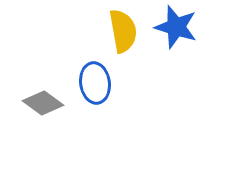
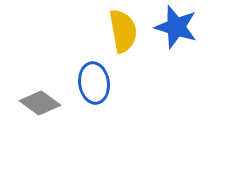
blue ellipse: moved 1 px left
gray diamond: moved 3 px left
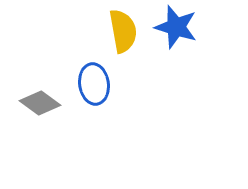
blue ellipse: moved 1 px down
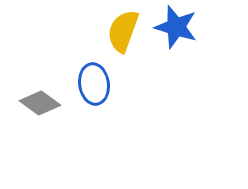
yellow semicircle: rotated 150 degrees counterclockwise
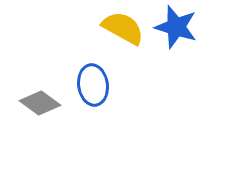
yellow semicircle: moved 3 px up; rotated 99 degrees clockwise
blue ellipse: moved 1 px left, 1 px down
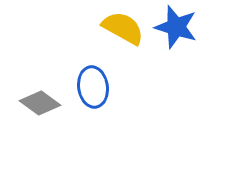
blue ellipse: moved 2 px down
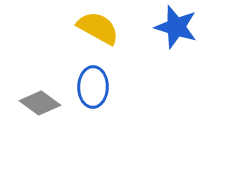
yellow semicircle: moved 25 px left
blue ellipse: rotated 9 degrees clockwise
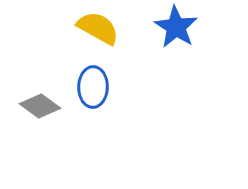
blue star: rotated 15 degrees clockwise
gray diamond: moved 3 px down
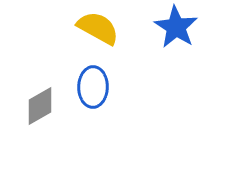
gray diamond: rotated 66 degrees counterclockwise
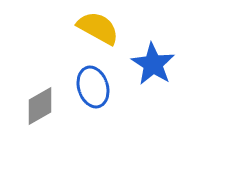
blue star: moved 23 px left, 37 px down
blue ellipse: rotated 18 degrees counterclockwise
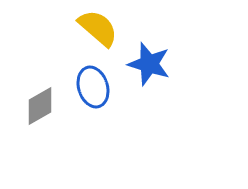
yellow semicircle: rotated 12 degrees clockwise
blue star: moved 4 px left; rotated 15 degrees counterclockwise
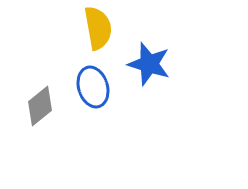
yellow semicircle: rotated 39 degrees clockwise
gray diamond: rotated 9 degrees counterclockwise
